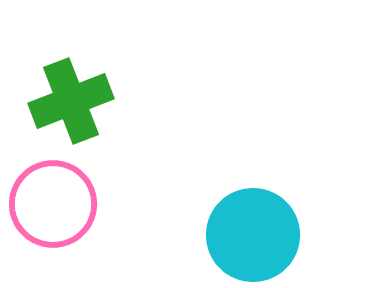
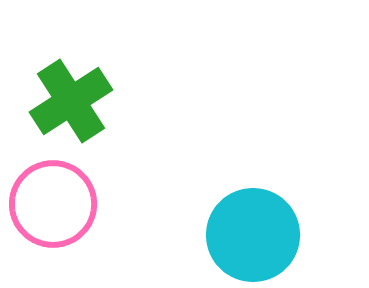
green cross: rotated 12 degrees counterclockwise
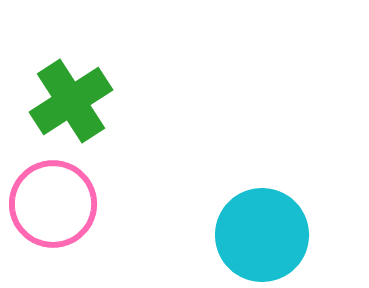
cyan circle: moved 9 px right
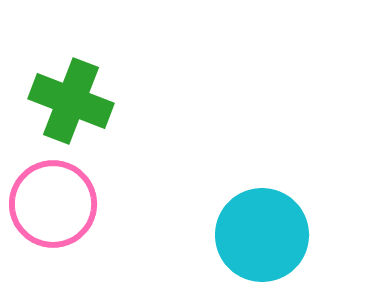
green cross: rotated 36 degrees counterclockwise
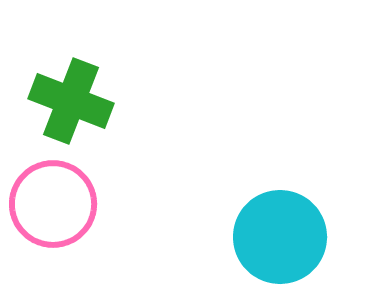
cyan circle: moved 18 px right, 2 px down
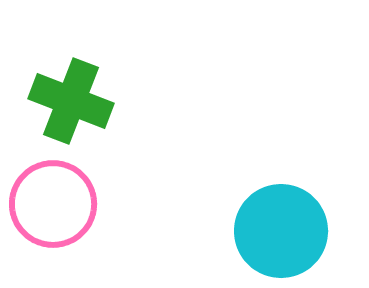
cyan circle: moved 1 px right, 6 px up
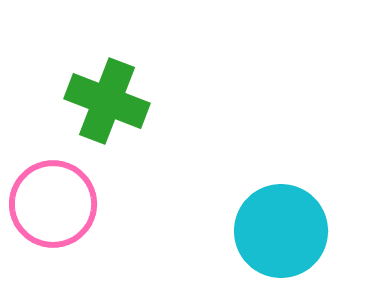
green cross: moved 36 px right
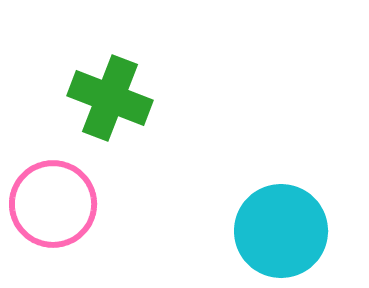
green cross: moved 3 px right, 3 px up
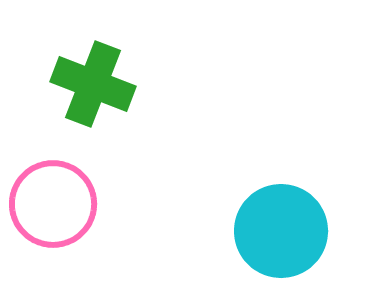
green cross: moved 17 px left, 14 px up
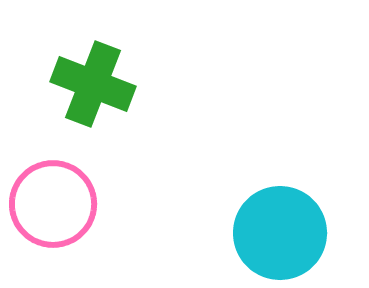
cyan circle: moved 1 px left, 2 px down
